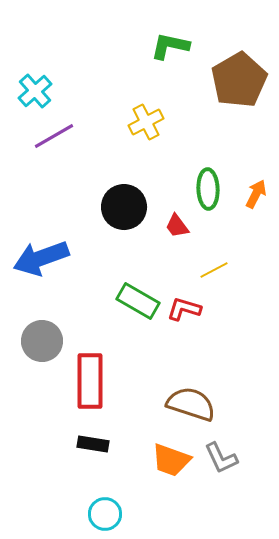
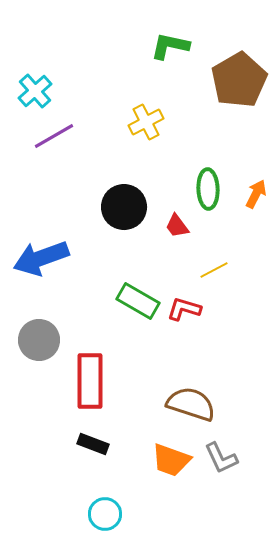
gray circle: moved 3 px left, 1 px up
black rectangle: rotated 12 degrees clockwise
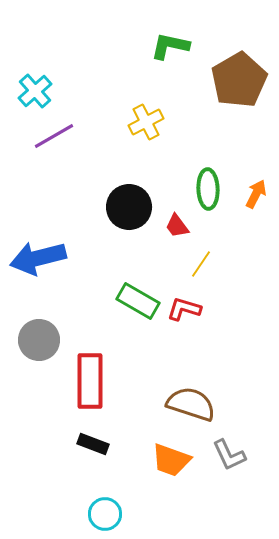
black circle: moved 5 px right
blue arrow: moved 3 px left; rotated 6 degrees clockwise
yellow line: moved 13 px left, 6 px up; rotated 28 degrees counterclockwise
gray L-shape: moved 8 px right, 3 px up
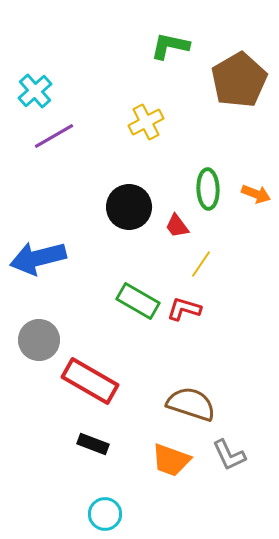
orange arrow: rotated 84 degrees clockwise
red rectangle: rotated 60 degrees counterclockwise
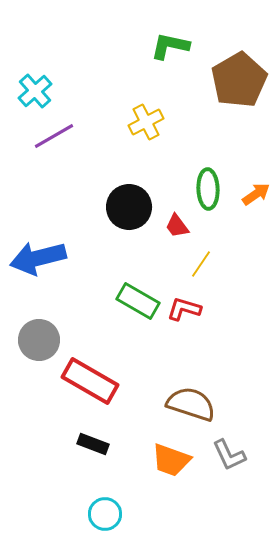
orange arrow: rotated 56 degrees counterclockwise
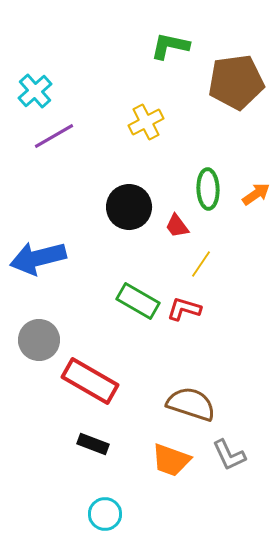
brown pentagon: moved 3 px left, 2 px down; rotated 22 degrees clockwise
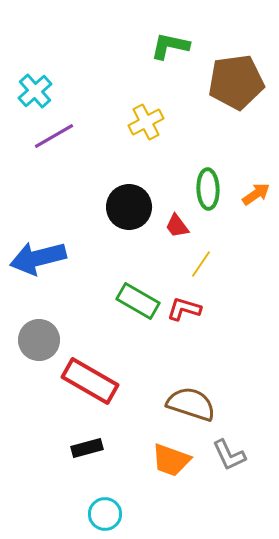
black rectangle: moved 6 px left, 4 px down; rotated 36 degrees counterclockwise
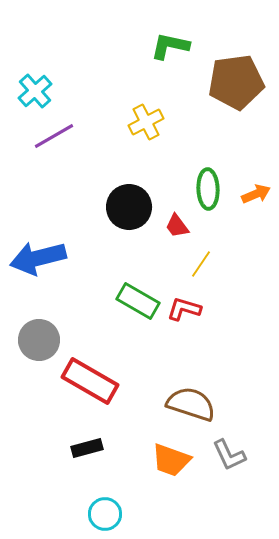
orange arrow: rotated 12 degrees clockwise
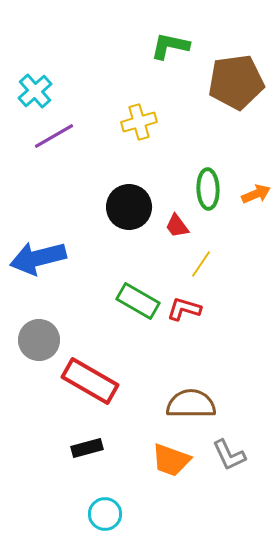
yellow cross: moved 7 px left; rotated 12 degrees clockwise
brown semicircle: rotated 18 degrees counterclockwise
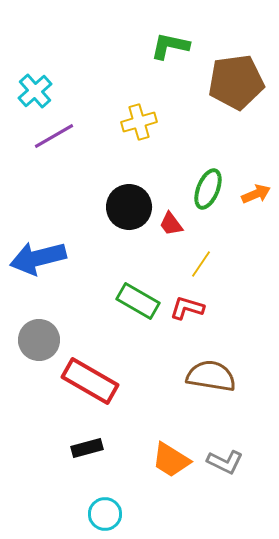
green ellipse: rotated 24 degrees clockwise
red trapezoid: moved 6 px left, 2 px up
red L-shape: moved 3 px right, 1 px up
brown semicircle: moved 20 px right, 28 px up; rotated 9 degrees clockwise
gray L-shape: moved 4 px left, 7 px down; rotated 39 degrees counterclockwise
orange trapezoid: rotated 12 degrees clockwise
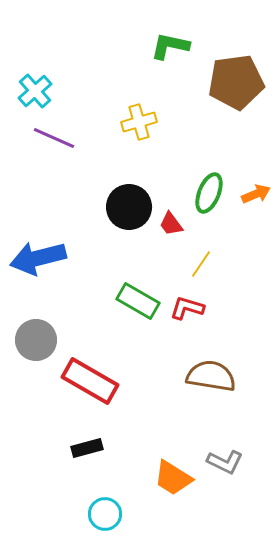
purple line: moved 2 px down; rotated 54 degrees clockwise
green ellipse: moved 1 px right, 4 px down
gray circle: moved 3 px left
orange trapezoid: moved 2 px right, 18 px down
